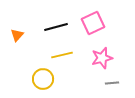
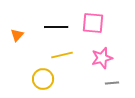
pink square: rotated 30 degrees clockwise
black line: rotated 15 degrees clockwise
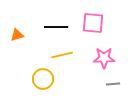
orange triangle: rotated 32 degrees clockwise
pink star: moved 2 px right; rotated 15 degrees clockwise
gray line: moved 1 px right, 1 px down
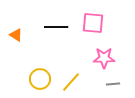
orange triangle: moved 1 px left; rotated 48 degrees clockwise
yellow line: moved 9 px right, 27 px down; rotated 35 degrees counterclockwise
yellow circle: moved 3 px left
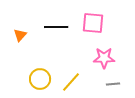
orange triangle: moved 4 px right; rotated 40 degrees clockwise
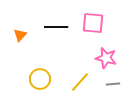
pink star: moved 2 px right; rotated 15 degrees clockwise
yellow line: moved 9 px right
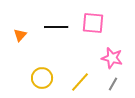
pink star: moved 6 px right
yellow circle: moved 2 px right, 1 px up
gray line: rotated 56 degrees counterclockwise
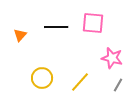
gray line: moved 5 px right, 1 px down
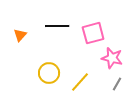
pink square: moved 10 px down; rotated 20 degrees counterclockwise
black line: moved 1 px right, 1 px up
yellow circle: moved 7 px right, 5 px up
gray line: moved 1 px left, 1 px up
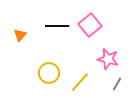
pink square: moved 3 px left, 8 px up; rotated 25 degrees counterclockwise
pink star: moved 4 px left, 1 px down
